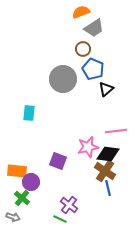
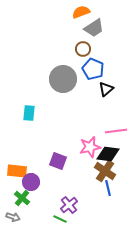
pink star: moved 2 px right
purple cross: rotated 12 degrees clockwise
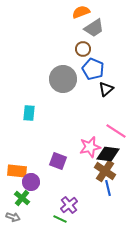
pink line: rotated 40 degrees clockwise
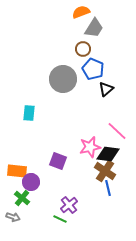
gray trapezoid: rotated 25 degrees counterclockwise
pink line: moved 1 px right; rotated 10 degrees clockwise
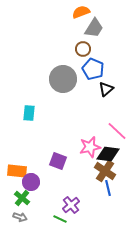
purple cross: moved 2 px right
gray arrow: moved 7 px right
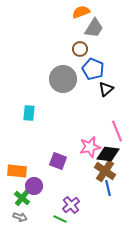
brown circle: moved 3 px left
pink line: rotated 25 degrees clockwise
purple circle: moved 3 px right, 4 px down
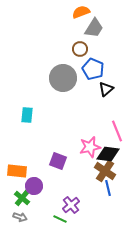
gray circle: moved 1 px up
cyan rectangle: moved 2 px left, 2 px down
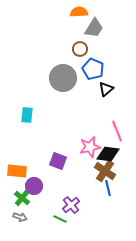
orange semicircle: moved 2 px left; rotated 18 degrees clockwise
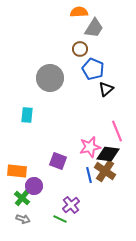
gray circle: moved 13 px left
blue line: moved 19 px left, 13 px up
gray arrow: moved 3 px right, 2 px down
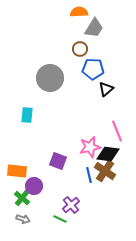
blue pentagon: rotated 20 degrees counterclockwise
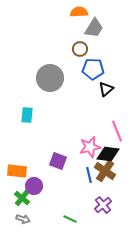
purple cross: moved 32 px right
green line: moved 10 px right
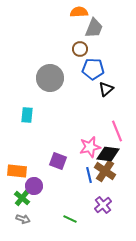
gray trapezoid: rotated 10 degrees counterclockwise
